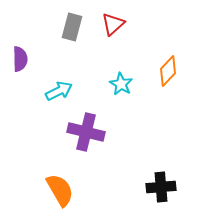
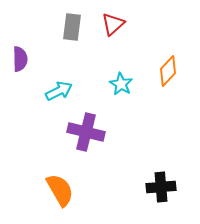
gray rectangle: rotated 8 degrees counterclockwise
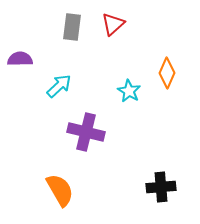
purple semicircle: rotated 90 degrees counterclockwise
orange diamond: moved 1 px left, 2 px down; rotated 20 degrees counterclockwise
cyan star: moved 8 px right, 7 px down
cyan arrow: moved 5 px up; rotated 16 degrees counterclockwise
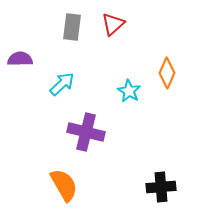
cyan arrow: moved 3 px right, 2 px up
orange semicircle: moved 4 px right, 5 px up
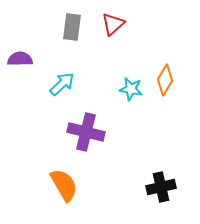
orange diamond: moved 2 px left, 7 px down; rotated 8 degrees clockwise
cyan star: moved 2 px right, 2 px up; rotated 20 degrees counterclockwise
black cross: rotated 8 degrees counterclockwise
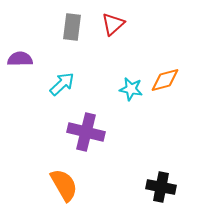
orange diamond: rotated 44 degrees clockwise
black cross: rotated 24 degrees clockwise
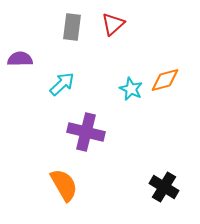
cyan star: rotated 15 degrees clockwise
black cross: moved 3 px right; rotated 20 degrees clockwise
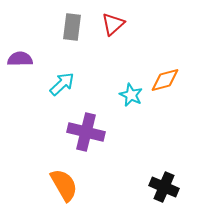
cyan star: moved 6 px down
black cross: rotated 8 degrees counterclockwise
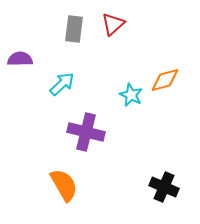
gray rectangle: moved 2 px right, 2 px down
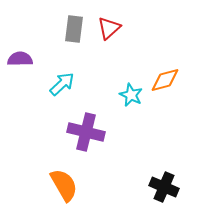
red triangle: moved 4 px left, 4 px down
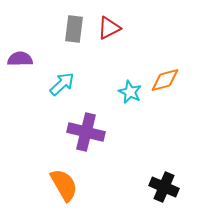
red triangle: rotated 15 degrees clockwise
cyan star: moved 1 px left, 3 px up
